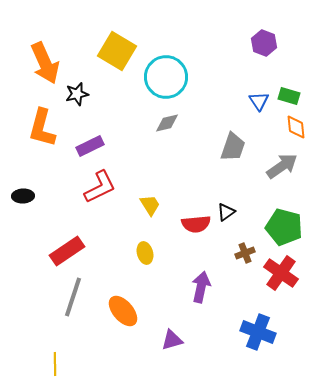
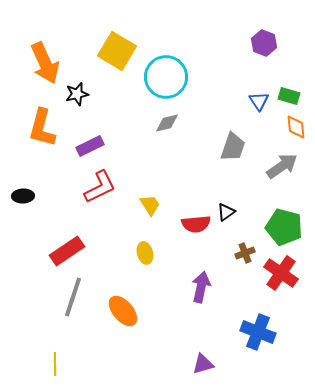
purple triangle: moved 31 px right, 24 px down
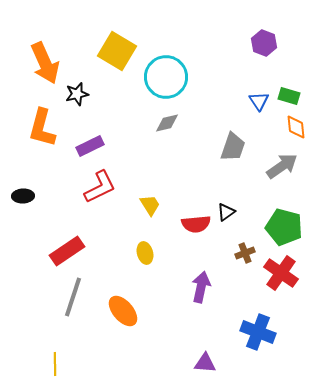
purple triangle: moved 2 px right, 1 px up; rotated 20 degrees clockwise
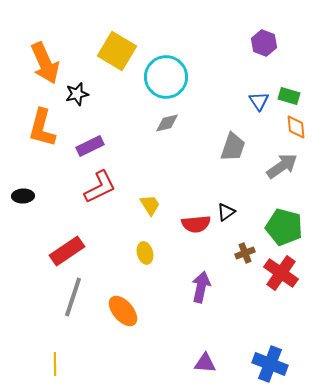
blue cross: moved 12 px right, 32 px down
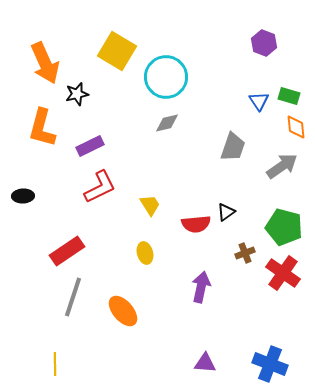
red cross: moved 2 px right
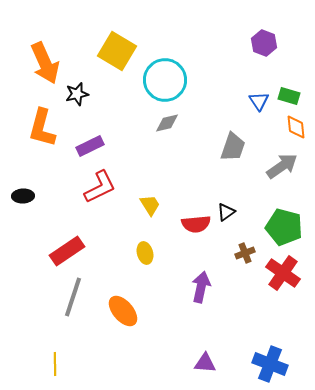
cyan circle: moved 1 px left, 3 px down
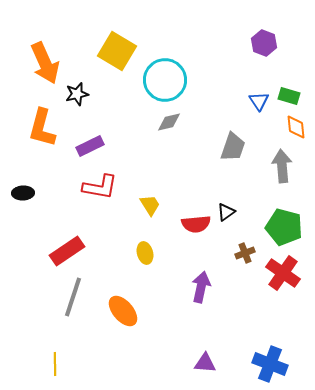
gray diamond: moved 2 px right, 1 px up
gray arrow: rotated 60 degrees counterclockwise
red L-shape: rotated 36 degrees clockwise
black ellipse: moved 3 px up
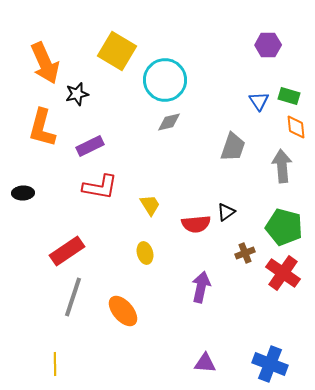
purple hexagon: moved 4 px right, 2 px down; rotated 20 degrees counterclockwise
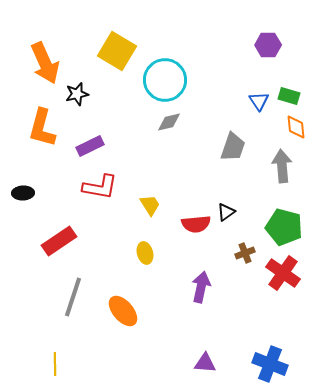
red rectangle: moved 8 px left, 10 px up
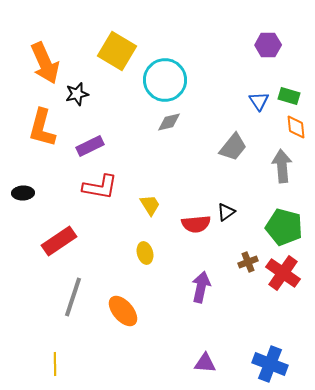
gray trapezoid: rotated 20 degrees clockwise
brown cross: moved 3 px right, 9 px down
